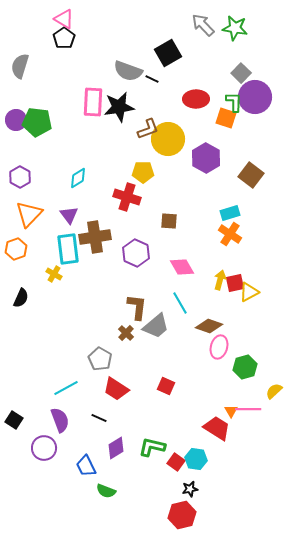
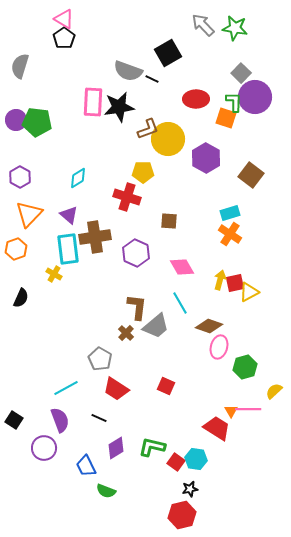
purple triangle at (69, 215): rotated 12 degrees counterclockwise
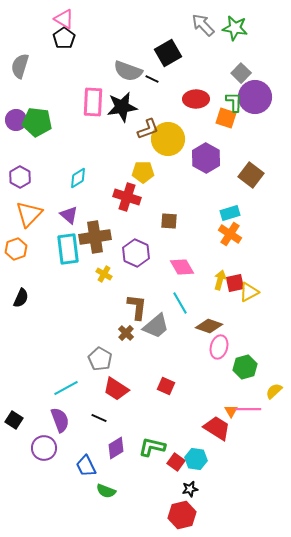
black star at (119, 107): moved 3 px right
yellow cross at (54, 274): moved 50 px right
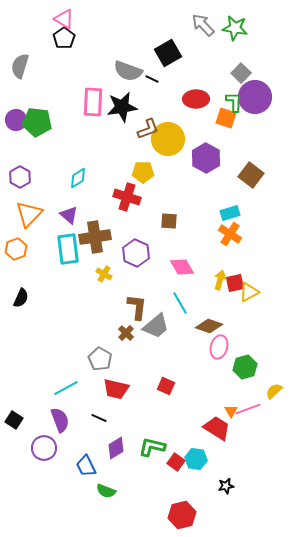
red trapezoid at (116, 389): rotated 20 degrees counterclockwise
pink line at (248, 409): rotated 20 degrees counterclockwise
black star at (190, 489): moved 36 px right, 3 px up
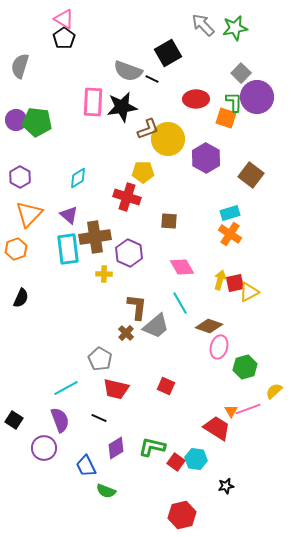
green star at (235, 28): rotated 20 degrees counterclockwise
purple circle at (255, 97): moved 2 px right
purple hexagon at (136, 253): moved 7 px left
yellow cross at (104, 274): rotated 28 degrees counterclockwise
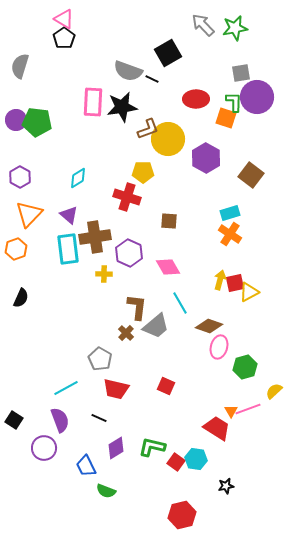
gray square at (241, 73): rotated 36 degrees clockwise
pink diamond at (182, 267): moved 14 px left
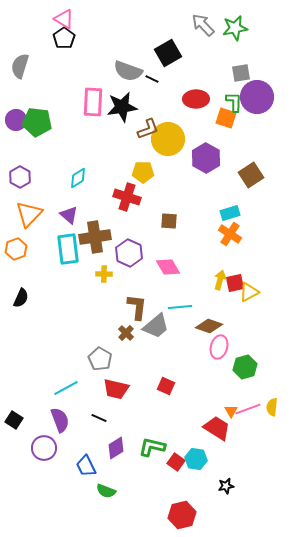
brown square at (251, 175): rotated 20 degrees clockwise
cyan line at (180, 303): moved 4 px down; rotated 65 degrees counterclockwise
yellow semicircle at (274, 391): moved 2 px left, 16 px down; rotated 42 degrees counterclockwise
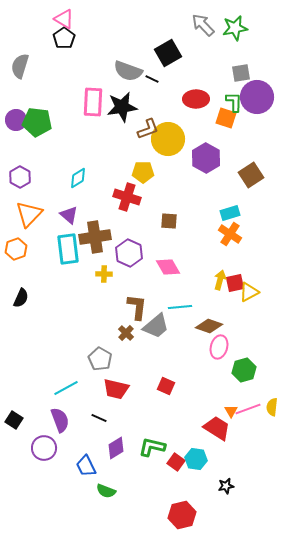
green hexagon at (245, 367): moved 1 px left, 3 px down
